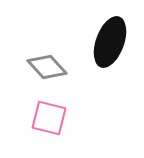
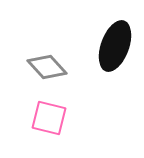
black ellipse: moved 5 px right, 4 px down
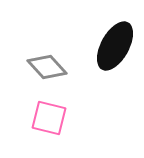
black ellipse: rotated 9 degrees clockwise
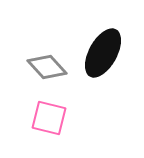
black ellipse: moved 12 px left, 7 px down
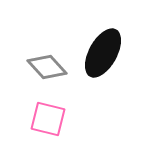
pink square: moved 1 px left, 1 px down
